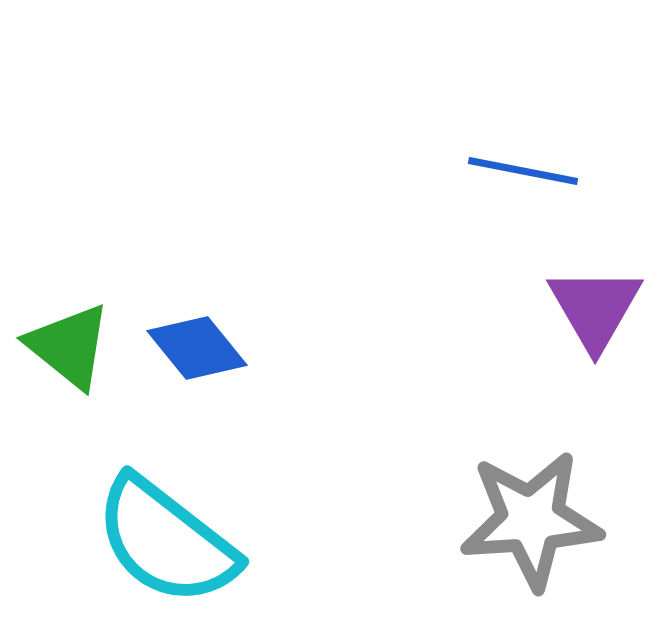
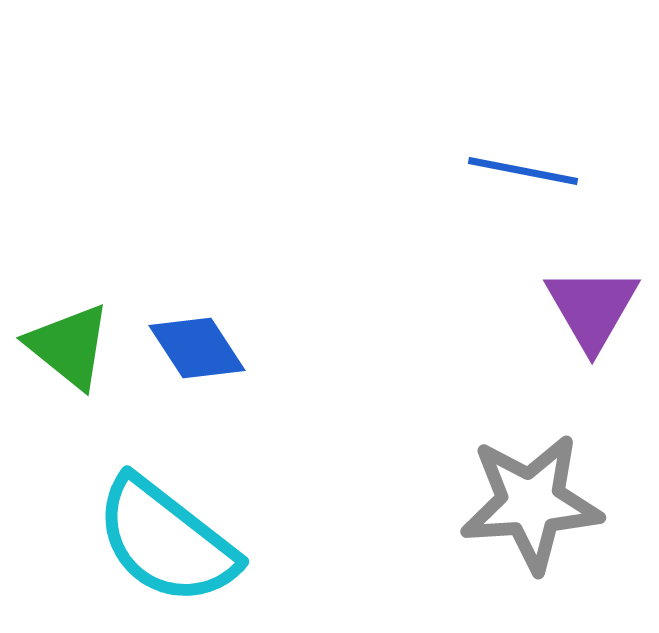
purple triangle: moved 3 px left
blue diamond: rotated 6 degrees clockwise
gray star: moved 17 px up
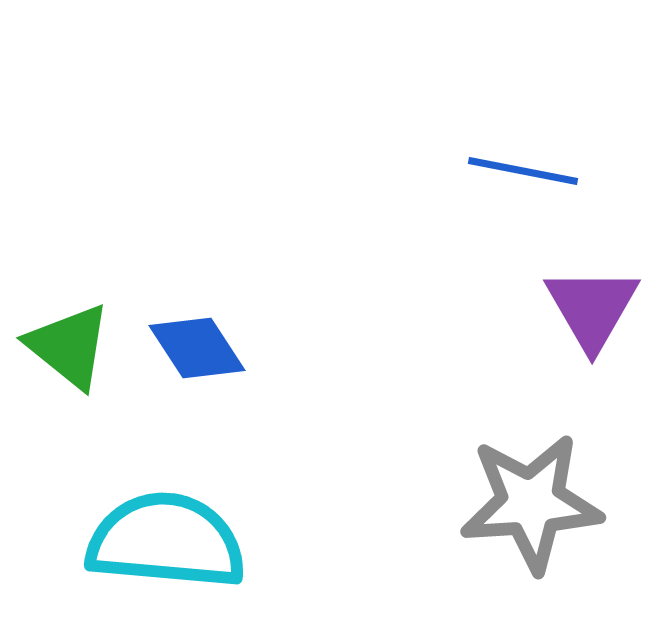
cyan semicircle: rotated 147 degrees clockwise
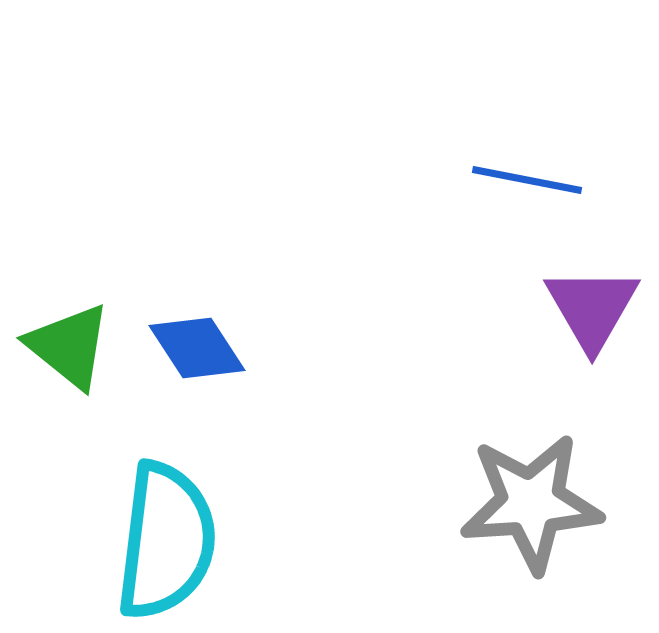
blue line: moved 4 px right, 9 px down
cyan semicircle: rotated 92 degrees clockwise
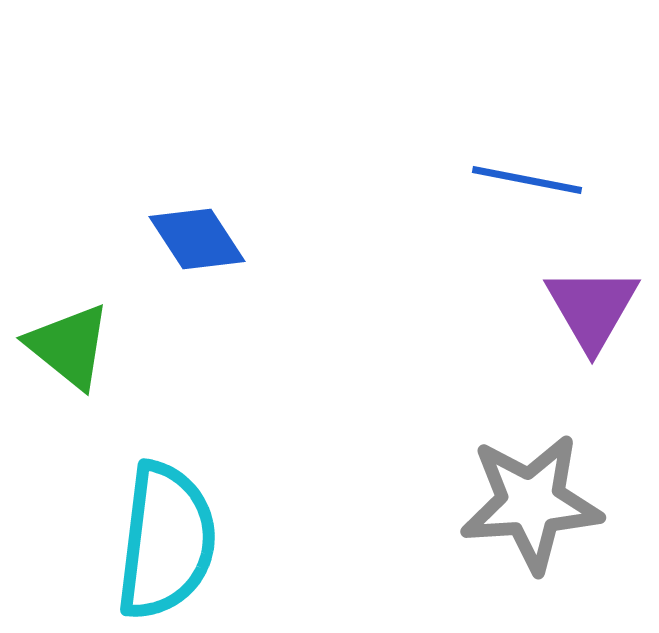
blue diamond: moved 109 px up
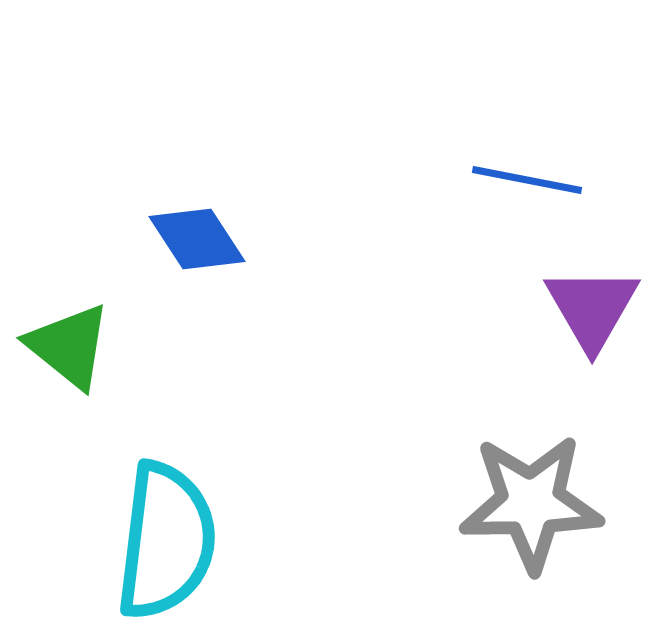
gray star: rotated 3 degrees clockwise
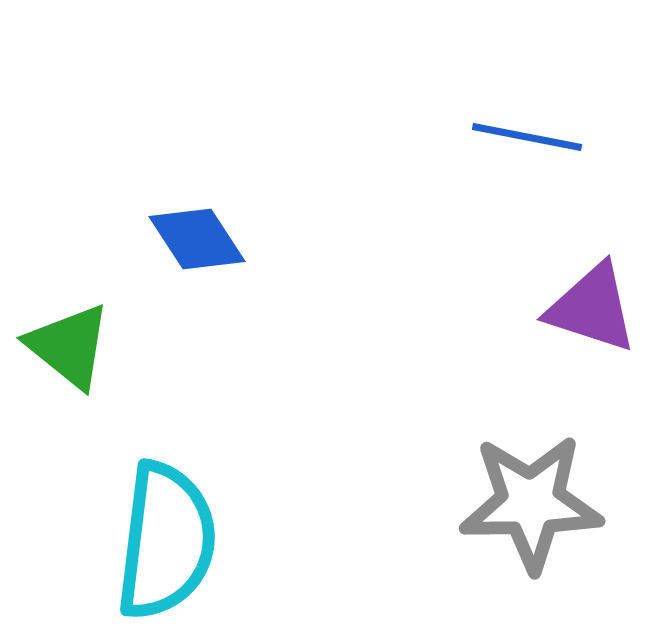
blue line: moved 43 px up
purple triangle: rotated 42 degrees counterclockwise
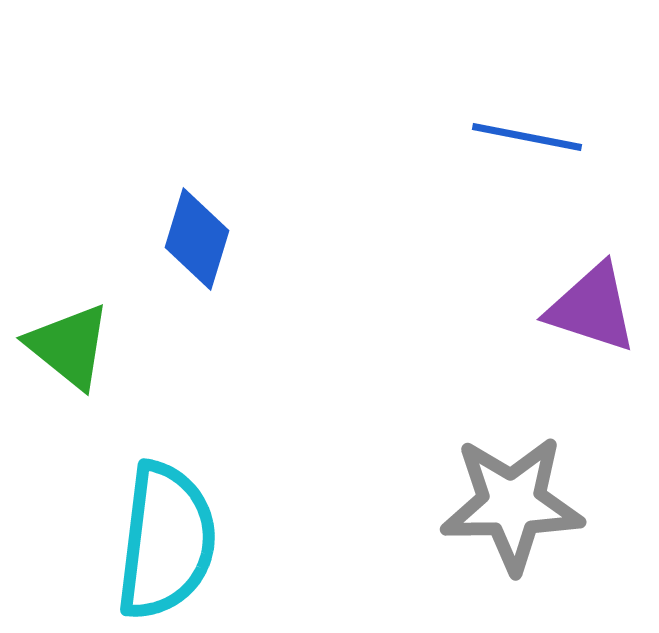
blue diamond: rotated 50 degrees clockwise
gray star: moved 19 px left, 1 px down
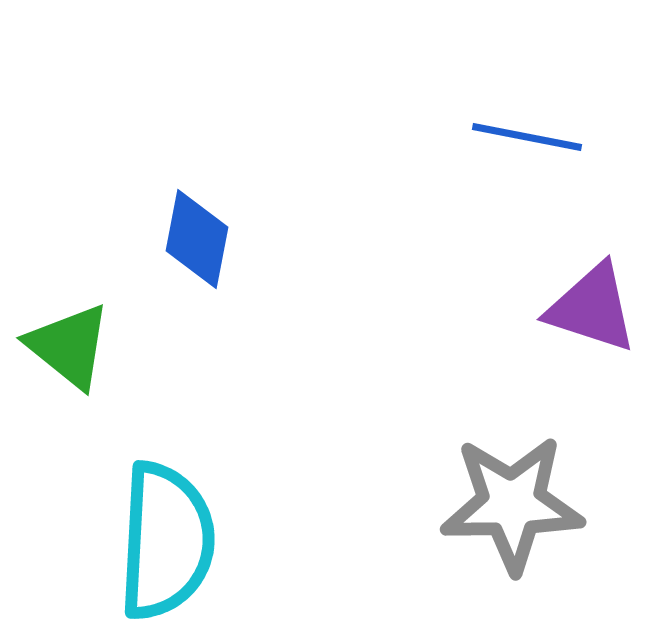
blue diamond: rotated 6 degrees counterclockwise
cyan semicircle: rotated 4 degrees counterclockwise
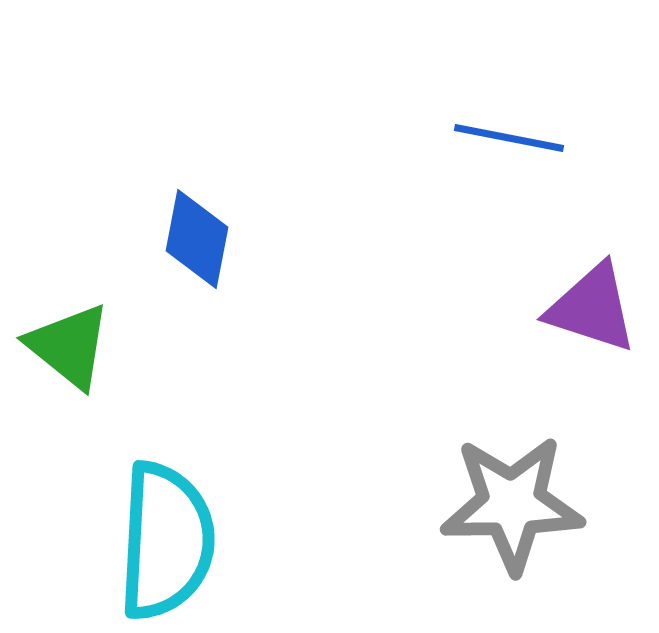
blue line: moved 18 px left, 1 px down
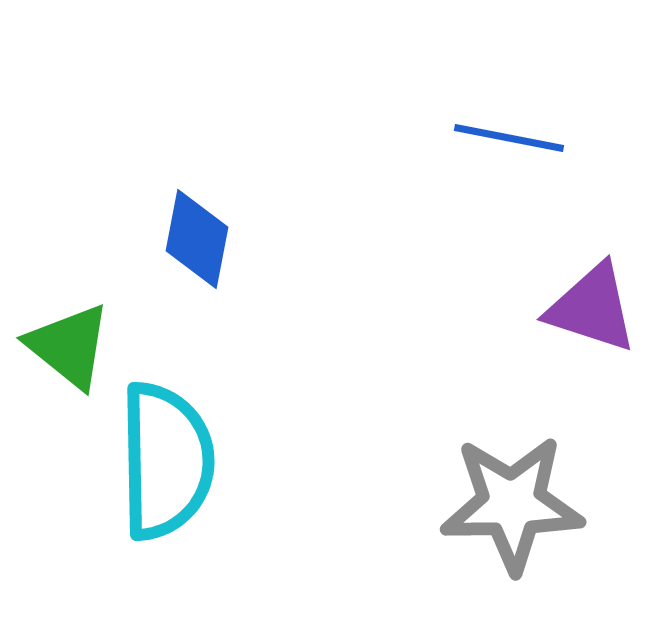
cyan semicircle: moved 80 px up; rotated 4 degrees counterclockwise
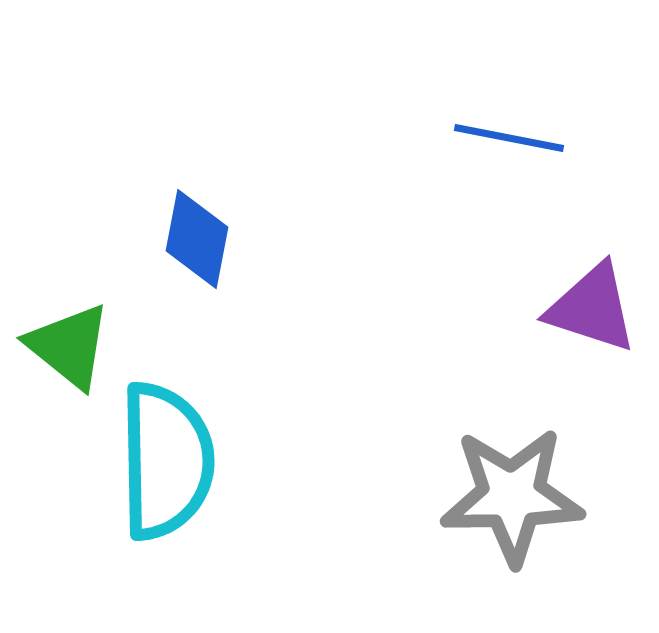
gray star: moved 8 px up
